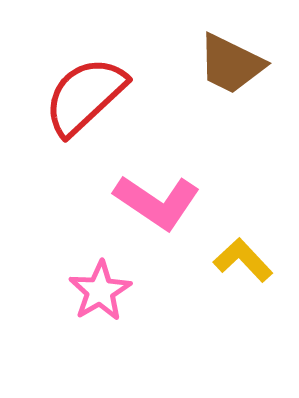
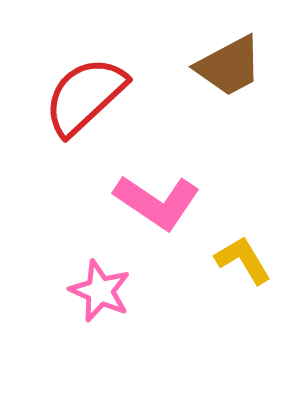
brown trapezoid: moved 2 px left, 2 px down; rotated 54 degrees counterclockwise
yellow L-shape: rotated 12 degrees clockwise
pink star: rotated 18 degrees counterclockwise
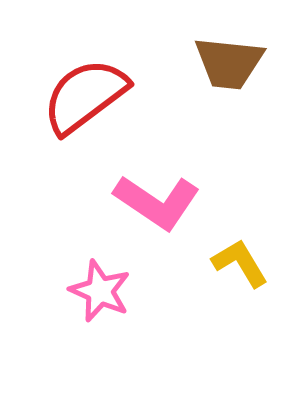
brown trapezoid: moved 3 px up; rotated 34 degrees clockwise
red semicircle: rotated 6 degrees clockwise
yellow L-shape: moved 3 px left, 3 px down
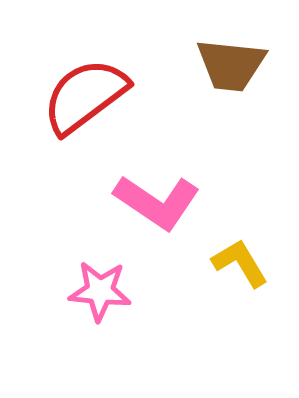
brown trapezoid: moved 2 px right, 2 px down
pink star: rotated 18 degrees counterclockwise
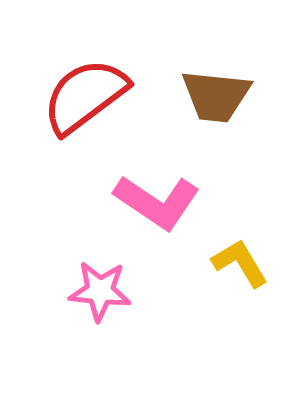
brown trapezoid: moved 15 px left, 31 px down
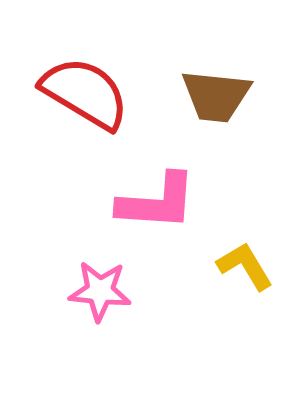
red semicircle: moved 3 px up; rotated 68 degrees clockwise
pink L-shape: rotated 30 degrees counterclockwise
yellow L-shape: moved 5 px right, 3 px down
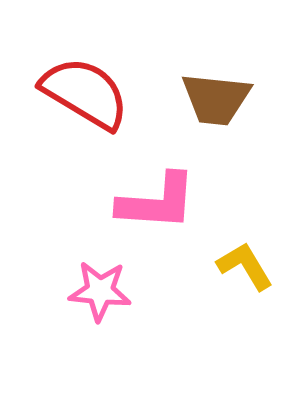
brown trapezoid: moved 3 px down
